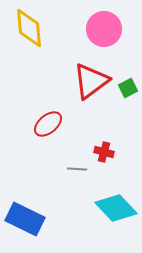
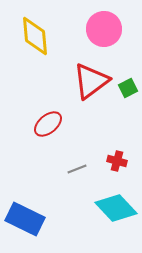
yellow diamond: moved 6 px right, 8 px down
red cross: moved 13 px right, 9 px down
gray line: rotated 24 degrees counterclockwise
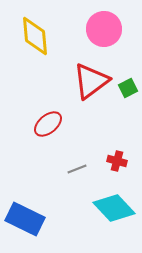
cyan diamond: moved 2 px left
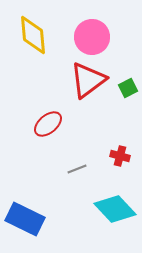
pink circle: moved 12 px left, 8 px down
yellow diamond: moved 2 px left, 1 px up
red triangle: moved 3 px left, 1 px up
red cross: moved 3 px right, 5 px up
cyan diamond: moved 1 px right, 1 px down
